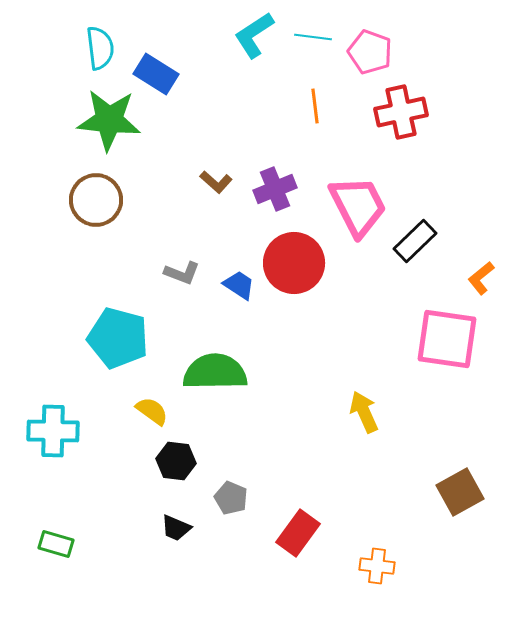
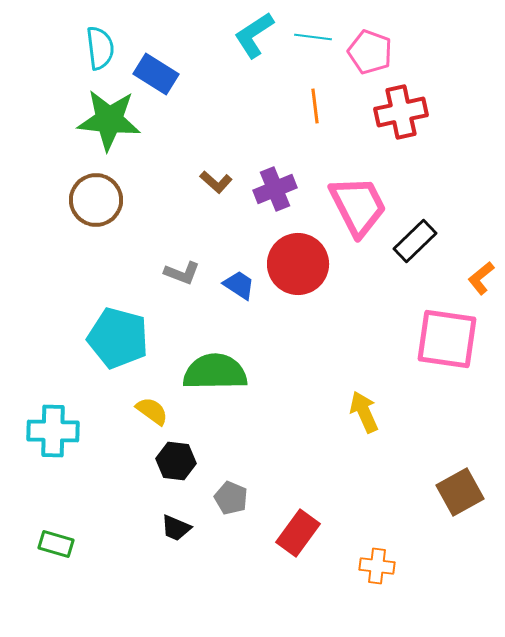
red circle: moved 4 px right, 1 px down
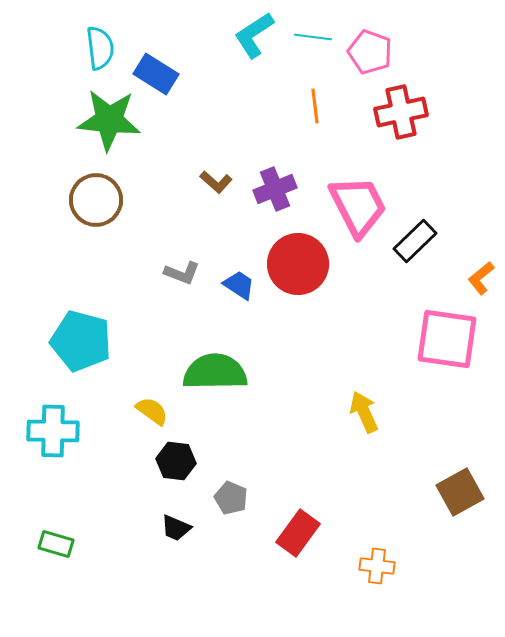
cyan pentagon: moved 37 px left, 3 px down
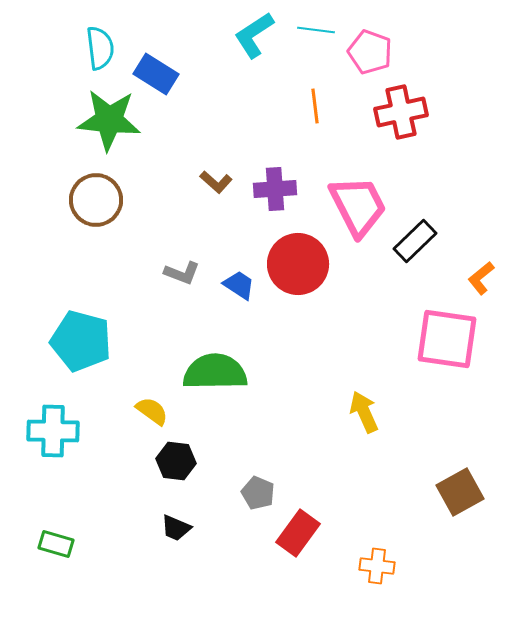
cyan line: moved 3 px right, 7 px up
purple cross: rotated 18 degrees clockwise
gray pentagon: moved 27 px right, 5 px up
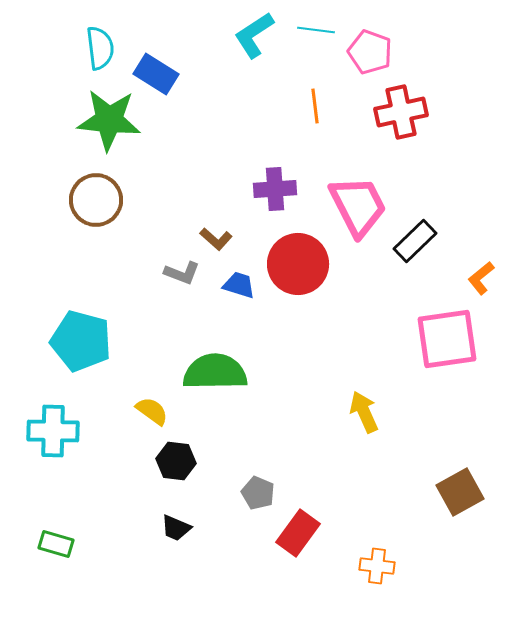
brown L-shape: moved 57 px down
blue trapezoid: rotated 16 degrees counterclockwise
pink square: rotated 16 degrees counterclockwise
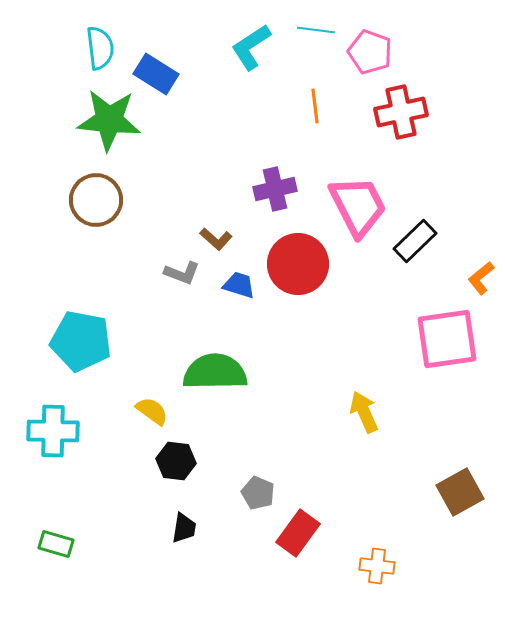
cyan L-shape: moved 3 px left, 12 px down
purple cross: rotated 9 degrees counterclockwise
cyan pentagon: rotated 4 degrees counterclockwise
black trapezoid: moved 8 px right; rotated 104 degrees counterclockwise
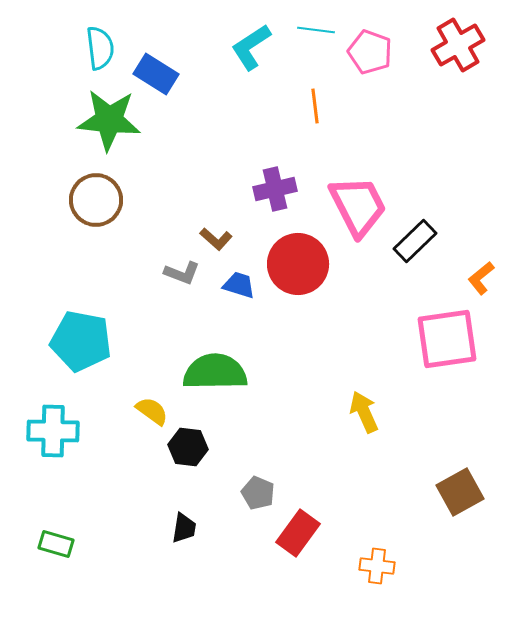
red cross: moved 57 px right, 67 px up; rotated 18 degrees counterclockwise
black hexagon: moved 12 px right, 14 px up
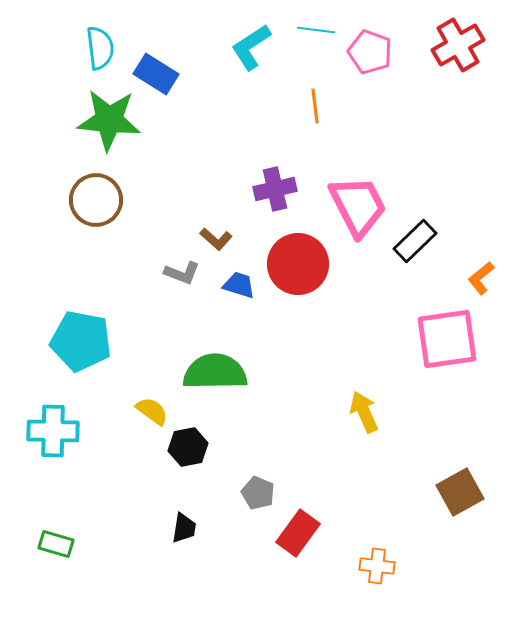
black hexagon: rotated 18 degrees counterclockwise
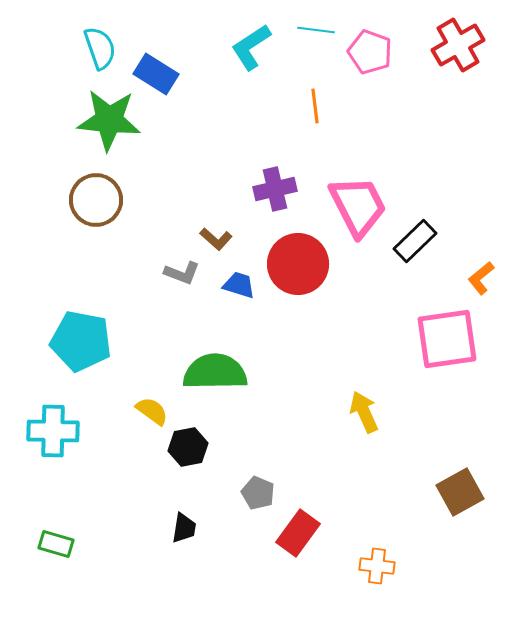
cyan semicircle: rotated 12 degrees counterclockwise
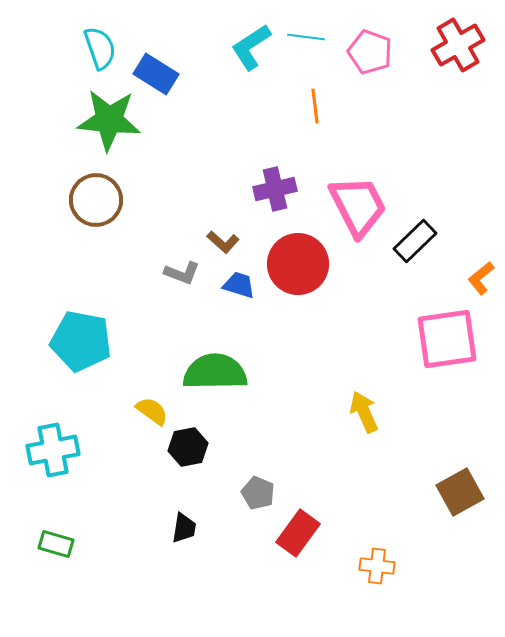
cyan line: moved 10 px left, 7 px down
brown L-shape: moved 7 px right, 3 px down
cyan cross: moved 19 px down; rotated 12 degrees counterclockwise
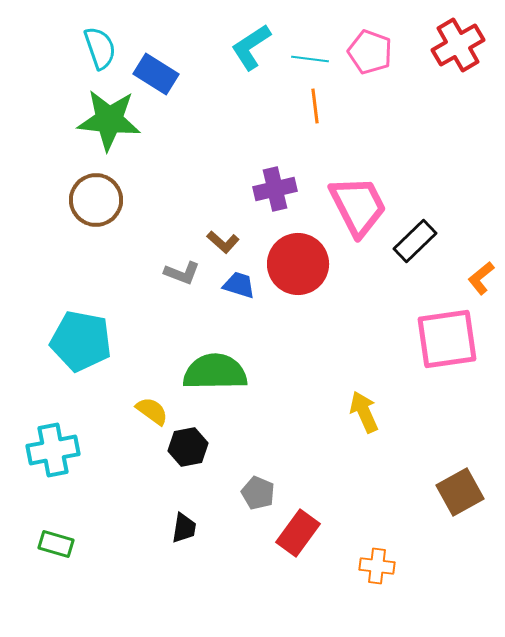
cyan line: moved 4 px right, 22 px down
